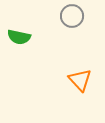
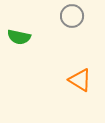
orange triangle: rotated 15 degrees counterclockwise
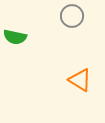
green semicircle: moved 4 px left
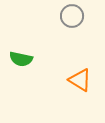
green semicircle: moved 6 px right, 22 px down
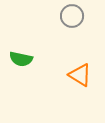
orange triangle: moved 5 px up
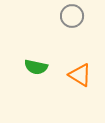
green semicircle: moved 15 px right, 8 px down
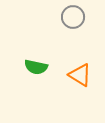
gray circle: moved 1 px right, 1 px down
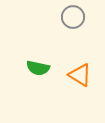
green semicircle: moved 2 px right, 1 px down
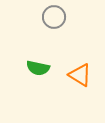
gray circle: moved 19 px left
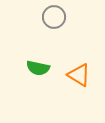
orange triangle: moved 1 px left
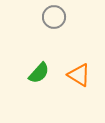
green semicircle: moved 1 px right, 5 px down; rotated 60 degrees counterclockwise
